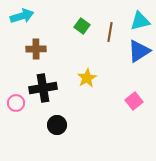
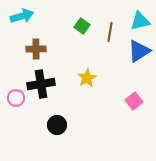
black cross: moved 2 px left, 4 px up
pink circle: moved 5 px up
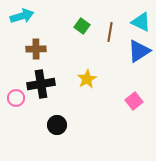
cyan triangle: moved 1 px right, 1 px down; rotated 40 degrees clockwise
yellow star: moved 1 px down
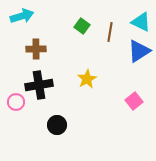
black cross: moved 2 px left, 1 px down
pink circle: moved 4 px down
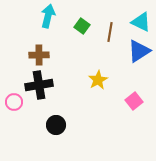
cyan arrow: moved 26 px right; rotated 60 degrees counterclockwise
brown cross: moved 3 px right, 6 px down
yellow star: moved 11 px right, 1 px down
pink circle: moved 2 px left
black circle: moved 1 px left
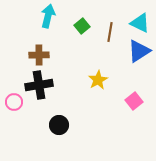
cyan triangle: moved 1 px left, 1 px down
green square: rotated 14 degrees clockwise
black circle: moved 3 px right
